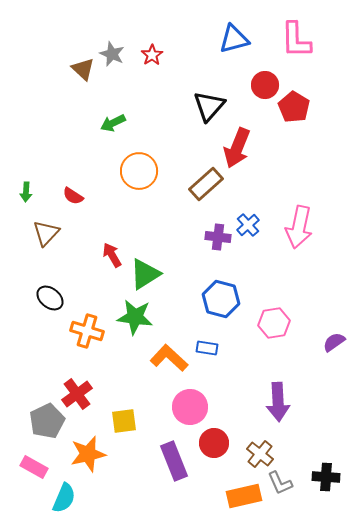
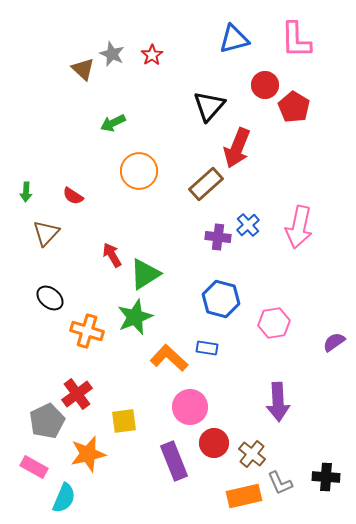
green star at (135, 317): rotated 30 degrees counterclockwise
brown cross at (260, 454): moved 8 px left
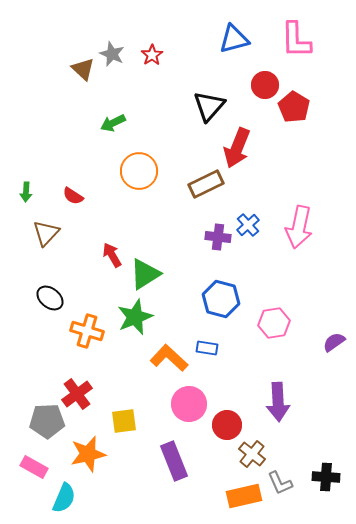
brown rectangle at (206, 184): rotated 16 degrees clockwise
pink circle at (190, 407): moved 1 px left, 3 px up
gray pentagon at (47, 421): rotated 24 degrees clockwise
red circle at (214, 443): moved 13 px right, 18 px up
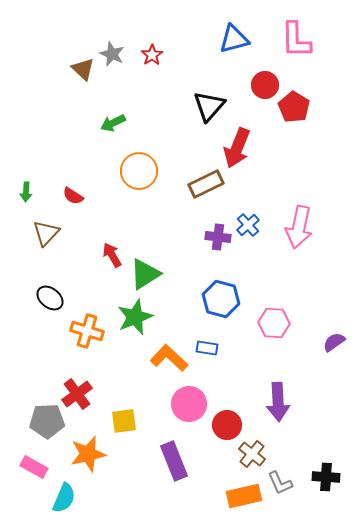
pink hexagon at (274, 323): rotated 12 degrees clockwise
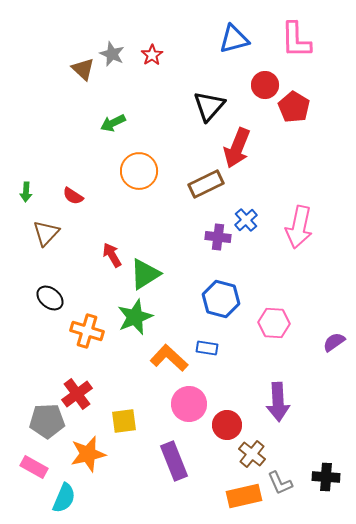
blue cross at (248, 225): moved 2 px left, 5 px up
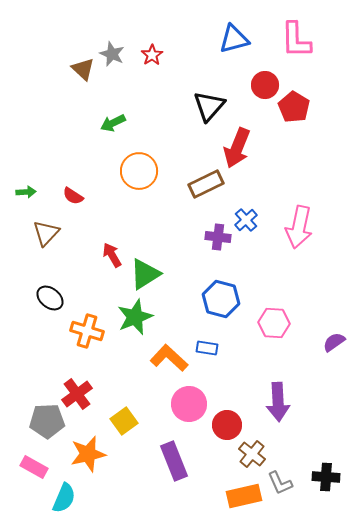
green arrow at (26, 192): rotated 96 degrees counterclockwise
yellow square at (124, 421): rotated 28 degrees counterclockwise
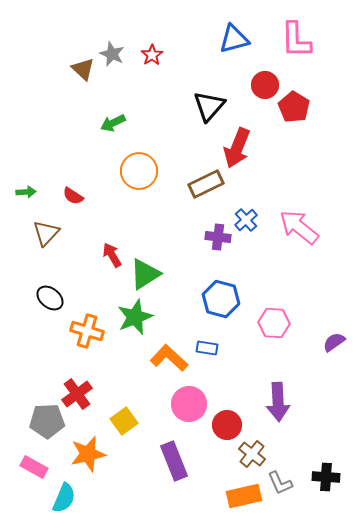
pink arrow at (299, 227): rotated 117 degrees clockwise
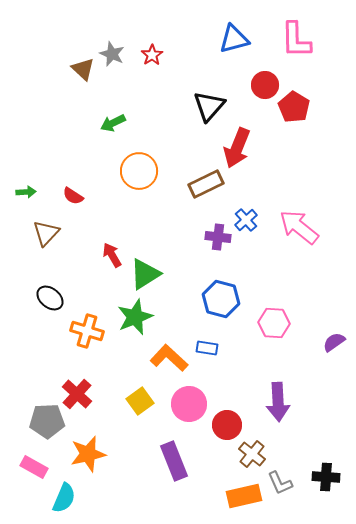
red cross at (77, 394): rotated 12 degrees counterclockwise
yellow square at (124, 421): moved 16 px right, 20 px up
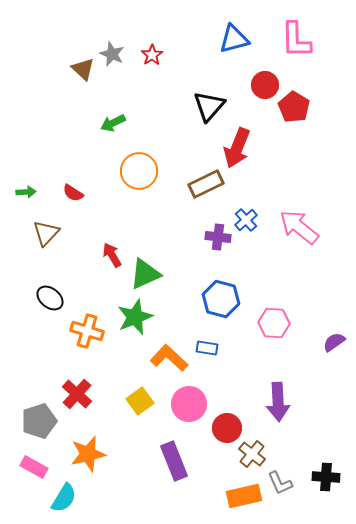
red semicircle at (73, 196): moved 3 px up
green triangle at (145, 274): rotated 8 degrees clockwise
gray pentagon at (47, 421): moved 8 px left; rotated 16 degrees counterclockwise
red circle at (227, 425): moved 3 px down
cyan semicircle at (64, 498): rotated 8 degrees clockwise
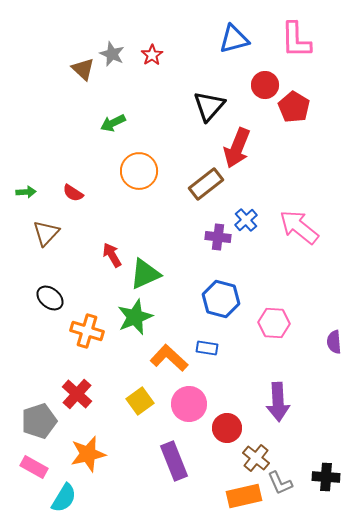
brown rectangle at (206, 184): rotated 12 degrees counterclockwise
purple semicircle at (334, 342): rotated 60 degrees counterclockwise
brown cross at (252, 454): moved 4 px right, 4 px down
